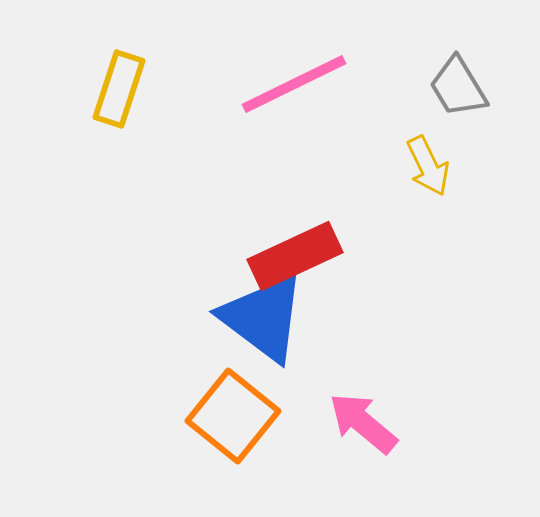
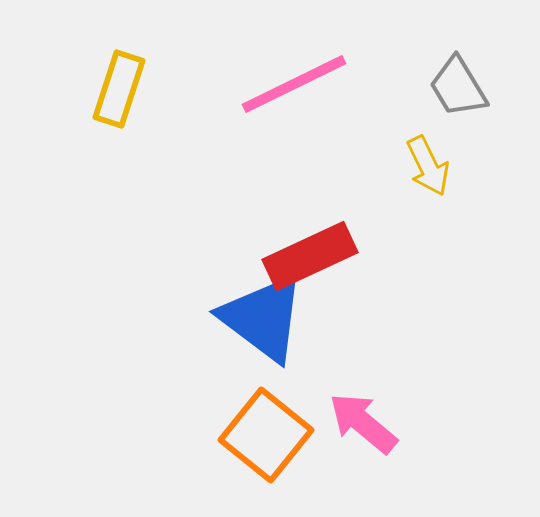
red rectangle: moved 15 px right
orange square: moved 33 px right, 19 px down
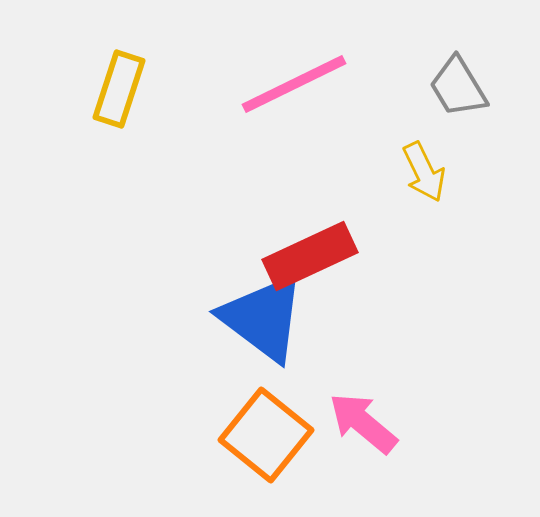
yellow arrow: moved 4 px left, 6 px down
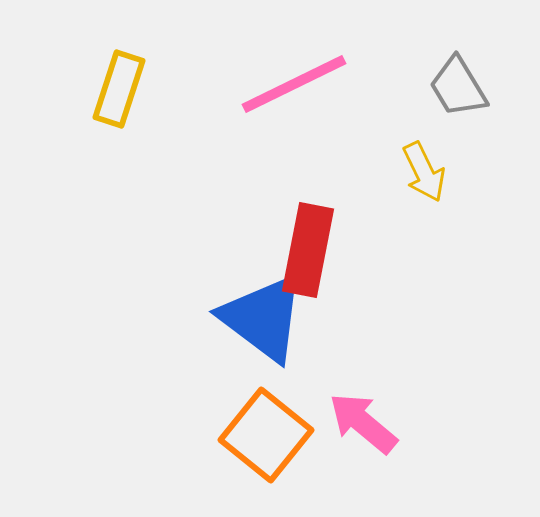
red rectangle: moved 2 px left, 6 px up; rotated 54 degrees counterclockwise
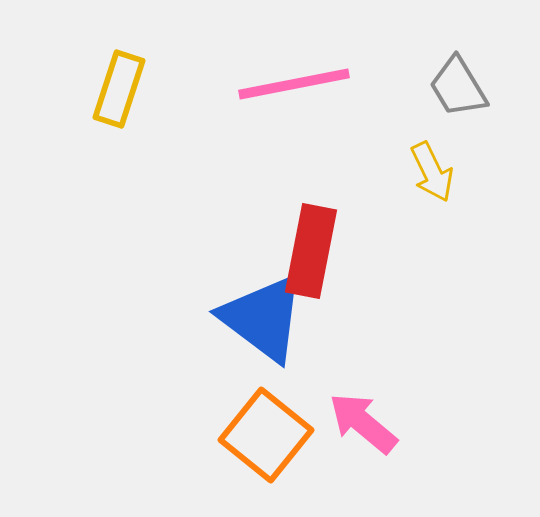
pink line: rotated 15 degrees clockwise
yellow arrow: moved 8 px right
red rectangle: moved 3 px right, 1 px down
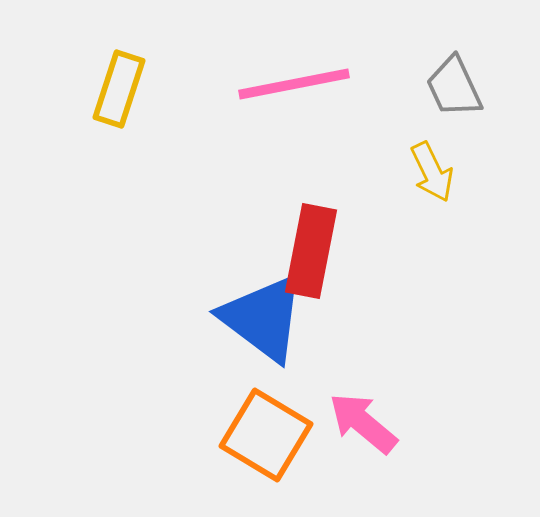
gray trapezoid: moved 4 px left; rotated 6 degrees clockwise
orange square: rotated 8 degrees counterclockwise
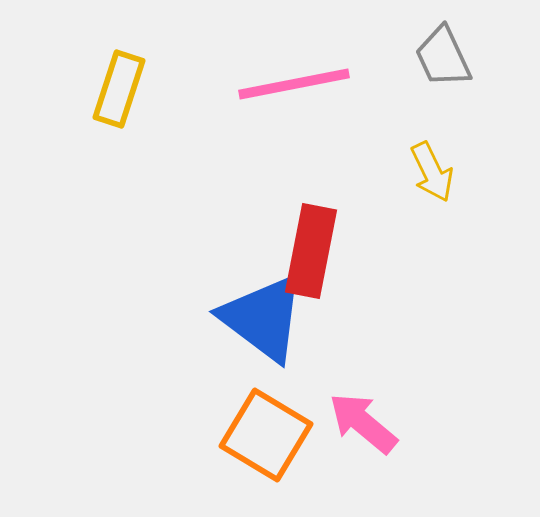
gray trapezoid: moved 11 px left, 30 px up
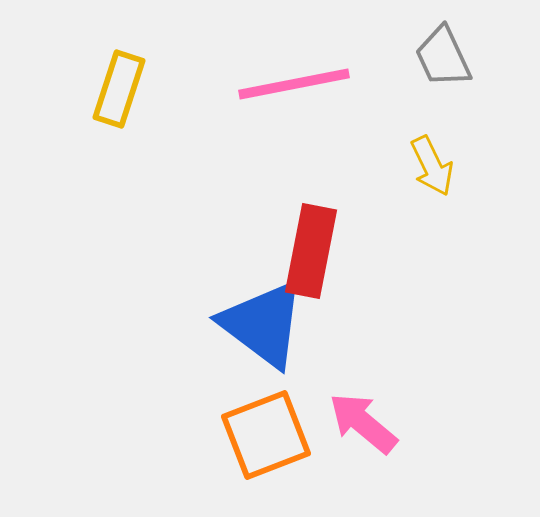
yellow arrow: moved 6 px up
blue triangle: moved 6 px down
orange square: rotated 38 degrees clockwise
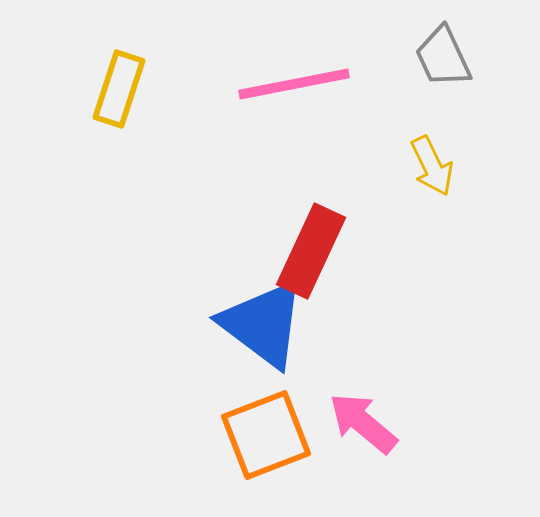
red rectangle: rotated 14 degrees clockwise
